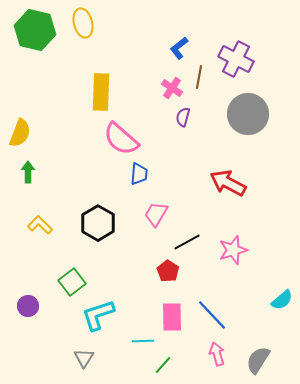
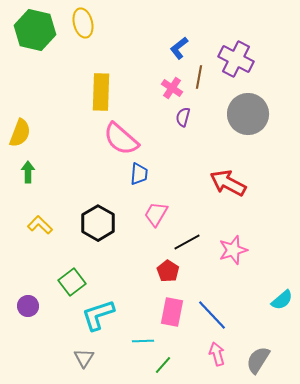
pink rectangle: moved 5 px up; rotated 12 degrees clockwise
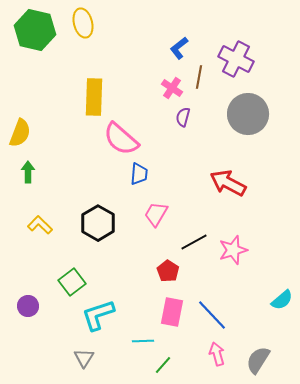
yellow rectangle: moved 7 px left, 5 px down
black line: moved 7 px right
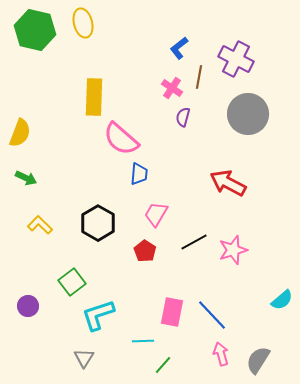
green arrow: moved 2 px left, 6 px down; rotated 115 degrees clockwise
red pentagon: moved 23 px left, 20 px up
pink arrow: moved 4 px right
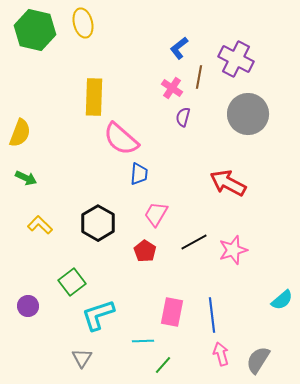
blue line: rotated 36 degrees clockwise
gray triangle: moved 2 px left
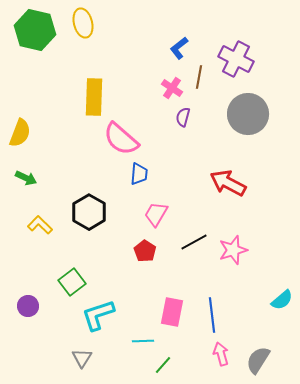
black hexagon: moved 9 px left, 11 px up
